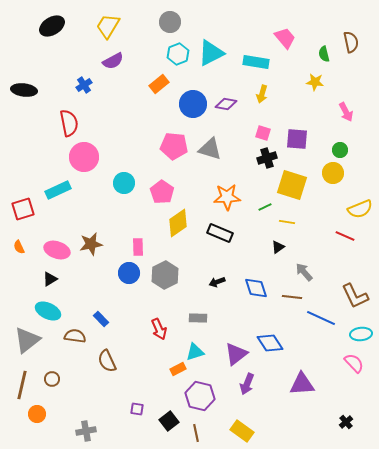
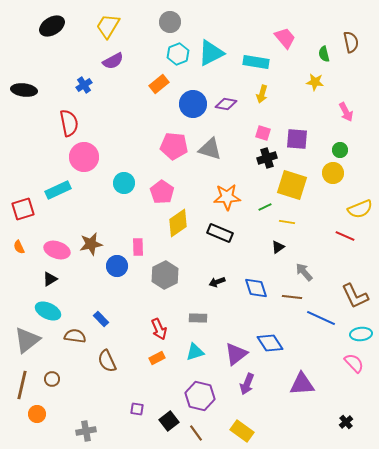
blue circle at (129, 273): moved 12 px left, 7 px up
orange rectangle at (178, 369): moved 21 px left, 11 px up
brown line at (196, 433): rotated 24 degrees counterclockwise
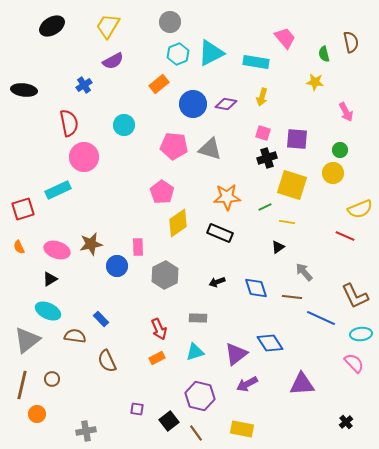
yellow arrow at (262, 94): moved 3 px down
cyan circle at (124, 183): moved 58 px up
purple arrow at (247, 384): rotated 40 degrees clockwise
yellow rectangle at (242, 431): moved 2 px up; rotated 25 degrees counterclockwise
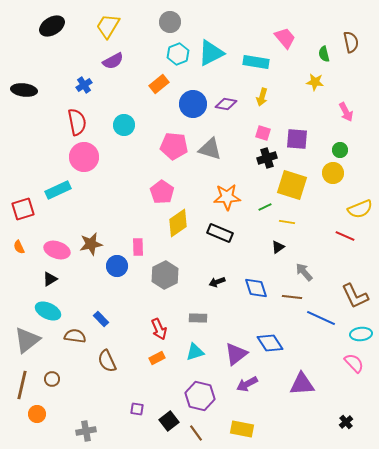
red semicircle at (69, 123): moved 8 px right, 1 px up
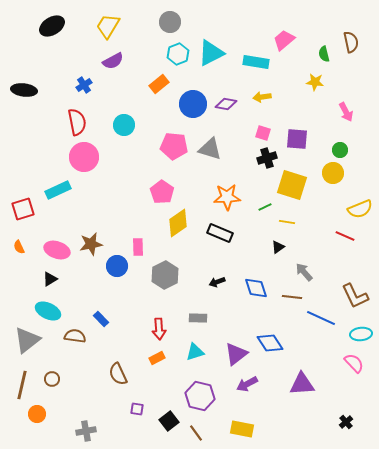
pink trapezoid at (285, 38): moved 1 px left, 2 px down; rotated 90 degrees counterclockwise
yellow arrow at (262, 97): rotated 66 degrees clockwise
red arrow at (159, 329): rotated 20 degrees clockwise
brown semicircle at (107, 361): moved 11 px right, 13 px down
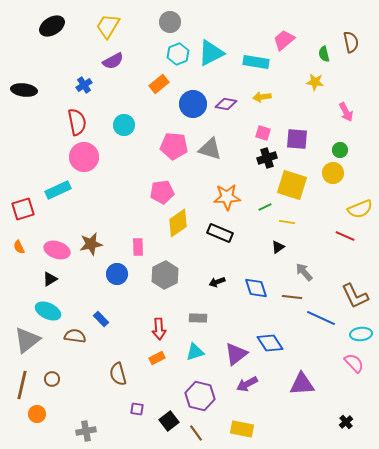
pink pentagon at (162, 192): rotated 30 degrees clockwise
blue circle at (117, 266): moved 8 px down
brown semicircle at (118, 374): rotated 10 degrees clockwise
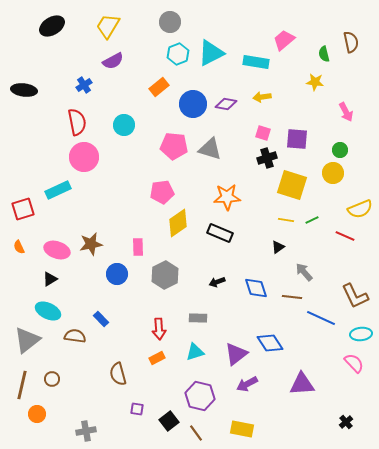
orange rectangle at (159, 84): moved 3 px down
green line at (265, 207): moved 47 px right, 13 px down
yellow line at (287, 222): moved 1 px left, 2 px up
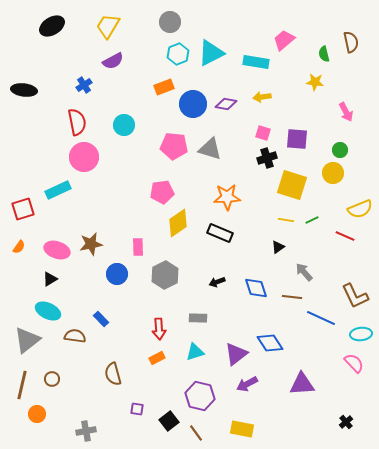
orange rectangle at (159, 87): moved 5 px right; rotated 18 degrees clockwise
orange semicircle at (19, 247): rotated 120 degrees counterclockwise
brown semicircle at (118, 374): moved 5 px left
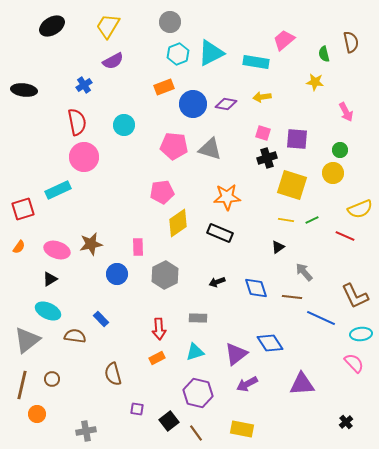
purple hexagon at (200, 396): moved 2 px left, 3 px up
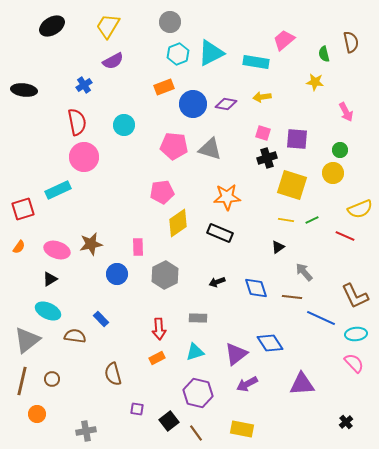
cyan ellipse at (361, 334): moved 5 px left
brown line at (22, 385): moved 4 px up
